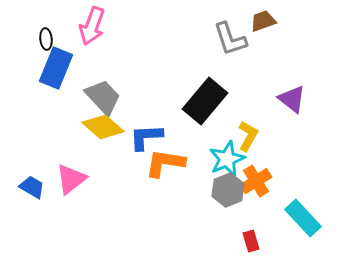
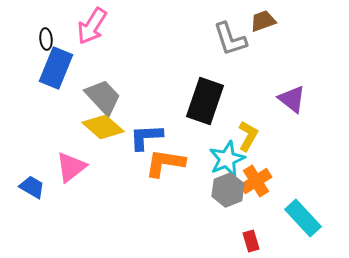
pink arrow: rotated 12 degrees clockwise
black rectangle: rotated 21 degrees counterclockwise
pink triangle: moved 12 px up
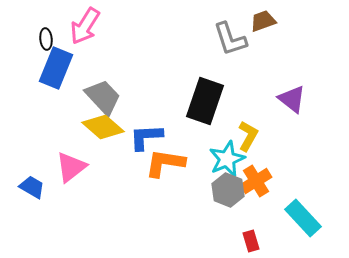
pink arrow: moved 7 px left
gray hexagon: rotated 16 degrees counterclockwise
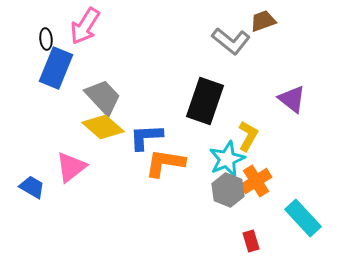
gray L-shape: moved 1 px right, 2 px down; rotated 33 degrees counterclockwise
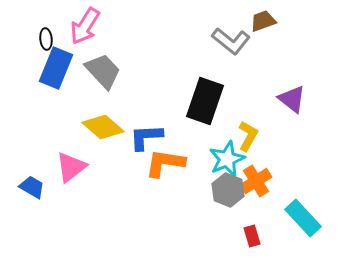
gray trapezoid: moved 26 px up
red rectangle: moved 1 px right, 5 px up
